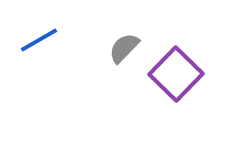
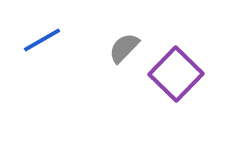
blue line: moved 3 px right
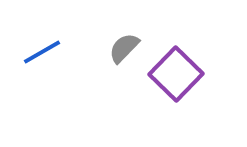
blue line: moved 12 px down
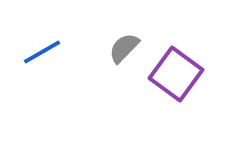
purple square: rotated 8 degrees counterclockwise
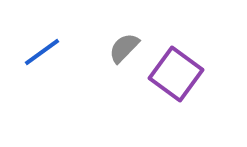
blue line: rotated 6 degrees counterclockwise
